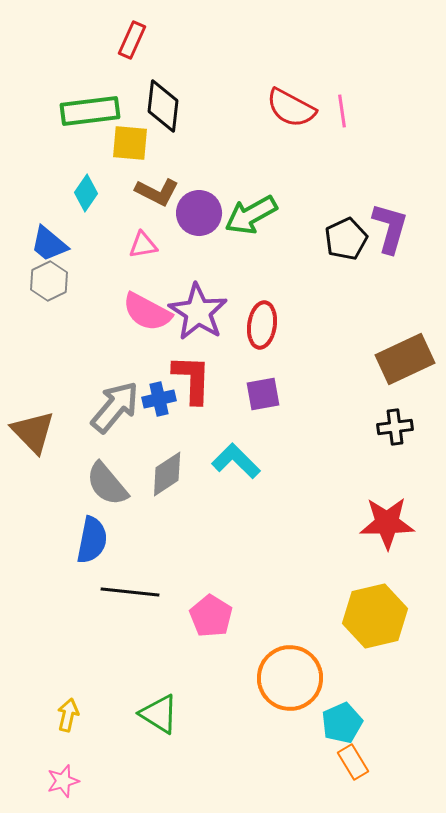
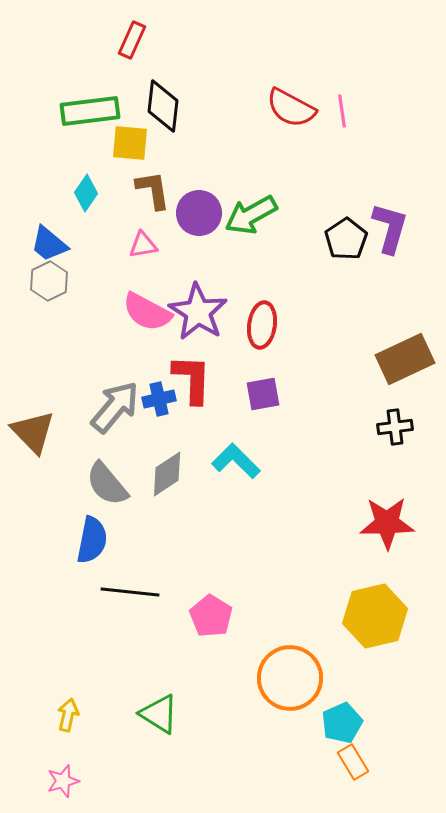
brown L-shape: moved 4 px left, 2 px up; rotated 126 degrees counterclockwise
black pentagon: rotated 9 degrees counterclockwise
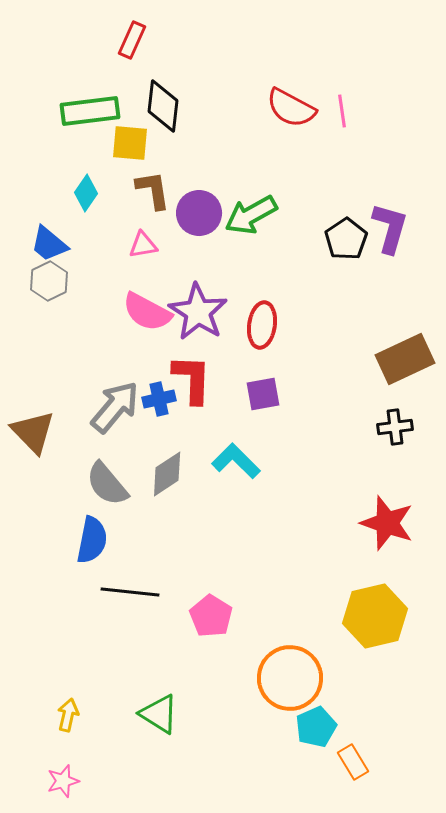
red star: rotated 20 degrees clockwise
cyan pentagon: moved 26 px left, 4 px down
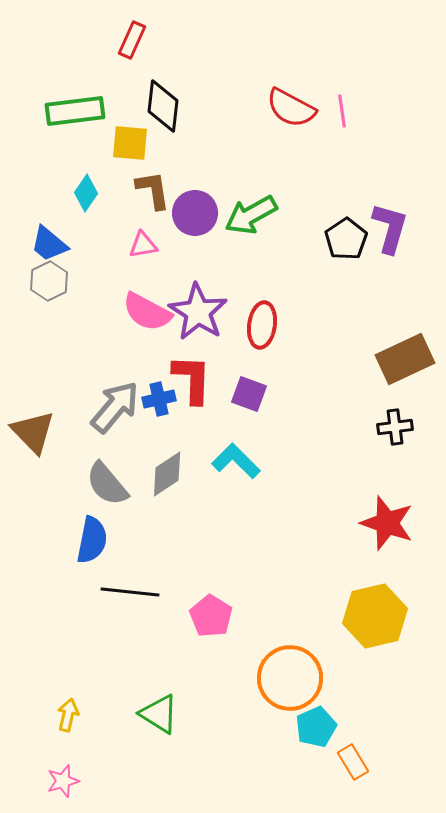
green rectangle: moved 15 px left
purple circle: moved 4 px left
purple square: moved 14 px left; rotated 30 degrees clockwise
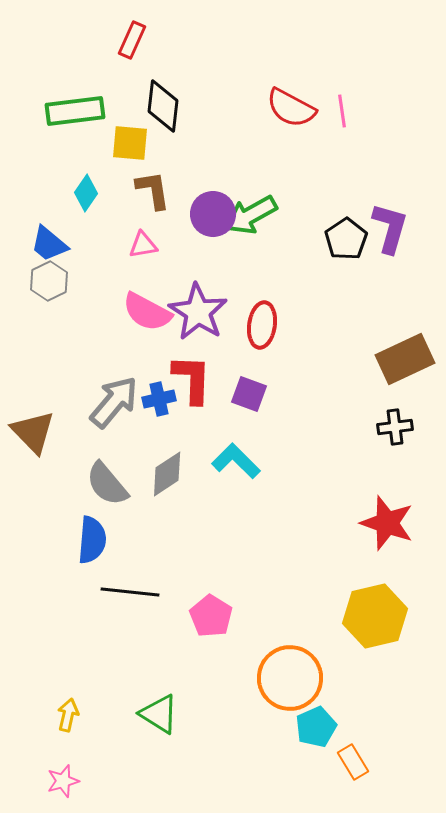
purple circle: moved 18 px right, 1 px down
gray arrow: moved 1 px left, 5 px up
blue semicircle: rotated 6 degrees counterclockwise
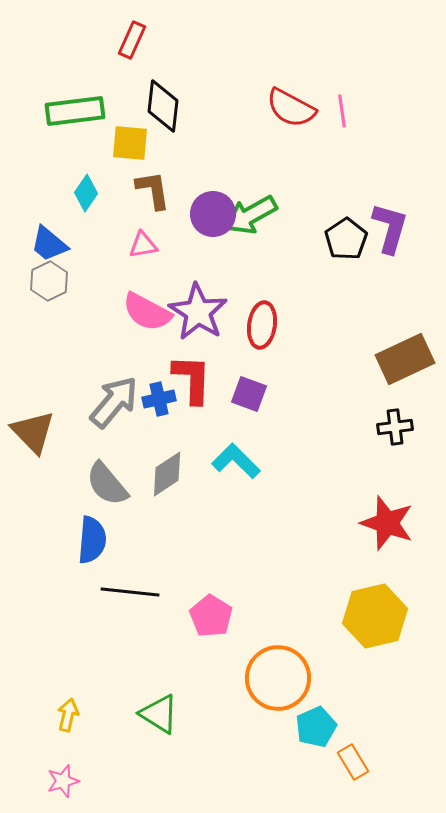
orange circle: moved 12 px left
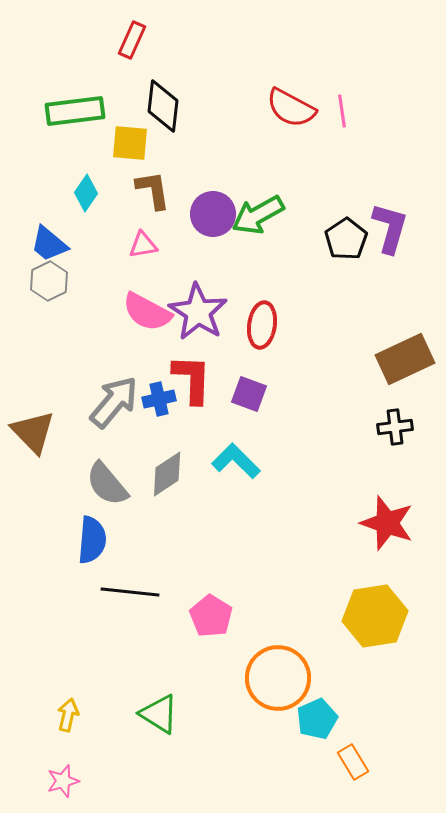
green arrow: moved 7 px right
yellow hexagon: rotated 4 degrees clockwise
cyan pentagon: moved 1 px right, 8 px up
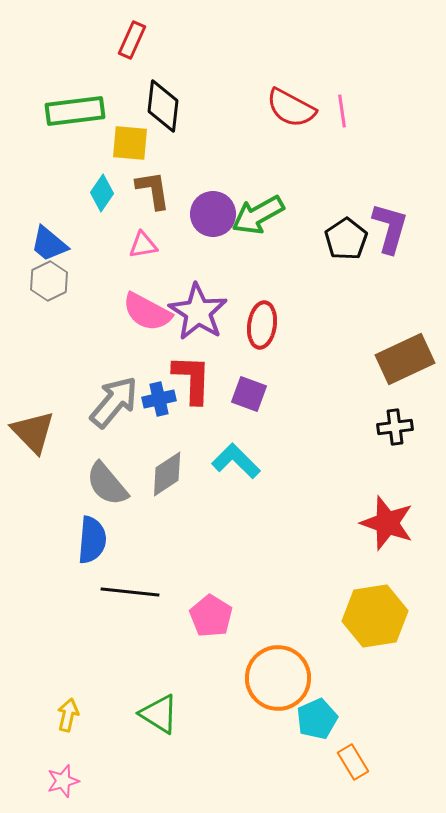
cyan diamond: moved 16 px right
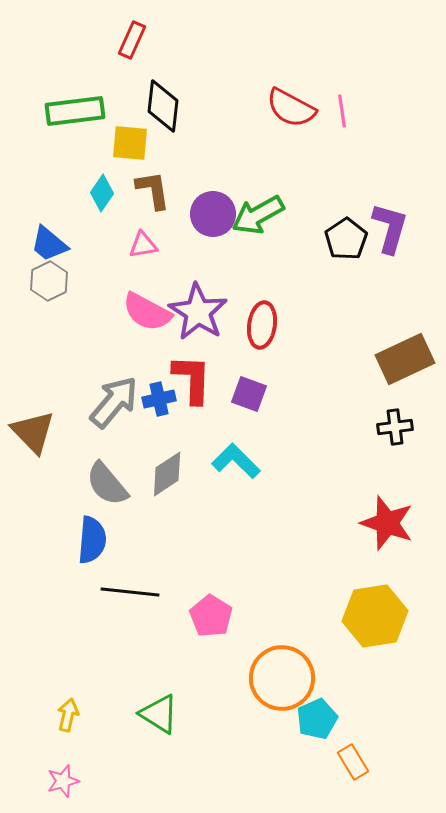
orange circle: moved 4 px right
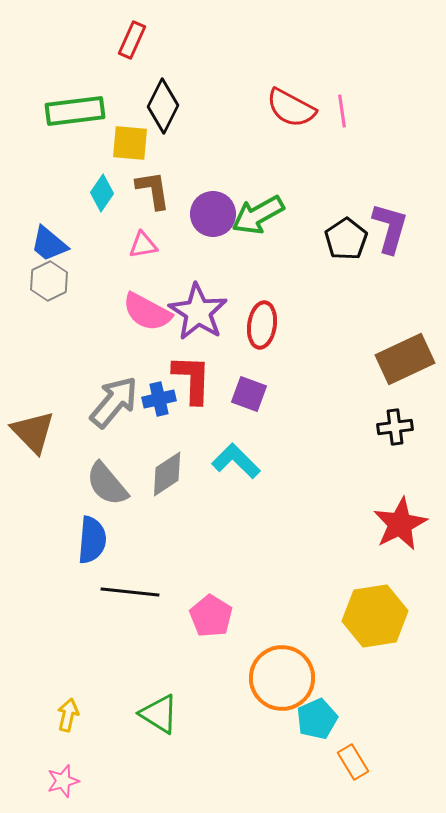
black diamond: rotated 20 degrees clockwise
red star: moved 13 px right, 1 px down; rotated 26 degrees clockwise
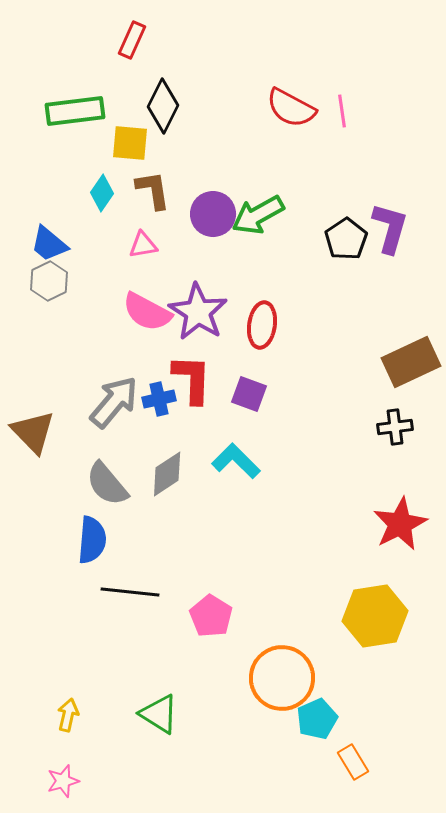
brown rectangle: moved 6 px right, 3 px down
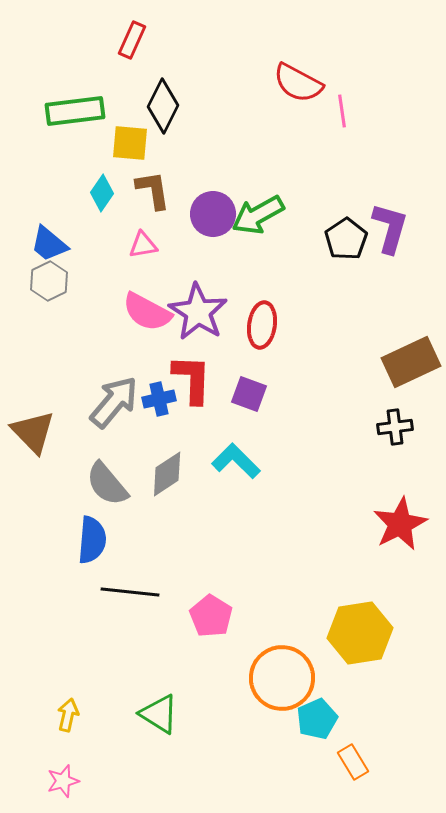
red semicircle: moved 7 px right, 25 px up
yellow hexagon: moved 15 px left, 17 px down
